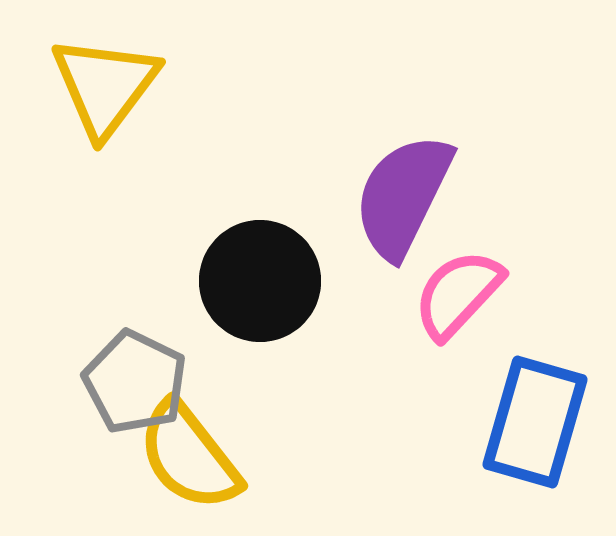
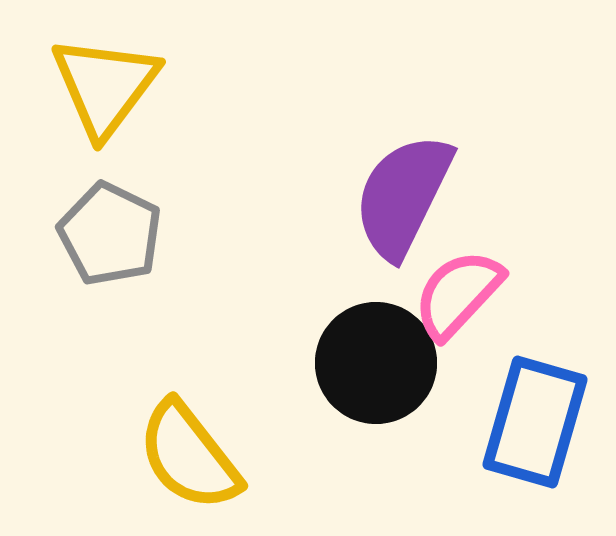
black circle: moved 116 px right, 82 px down
gray pentagon: moved 25 px left, 148 px up
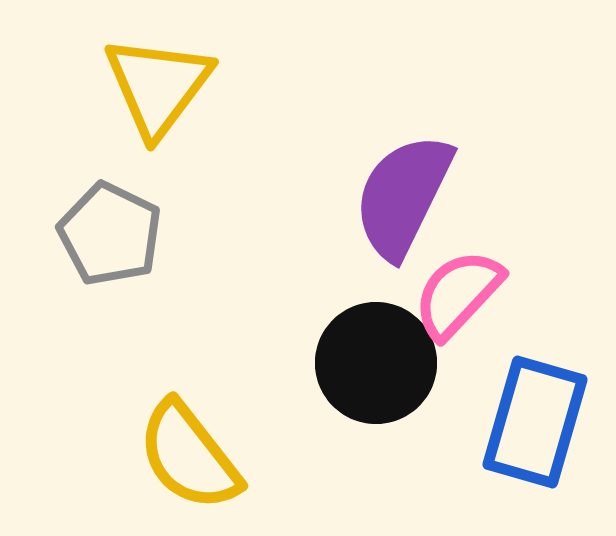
yellow triangle: moved 53 px right
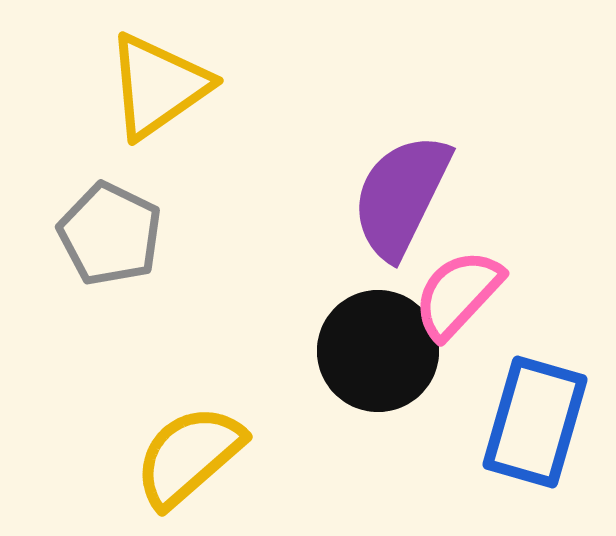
yellow triangle: rotated 18 degrees clockwise
purple semicircle: moved 2 px left
black circle: moved 2 px right, 12 px up
yellow semicircle: rotated 87 degrees clockwise
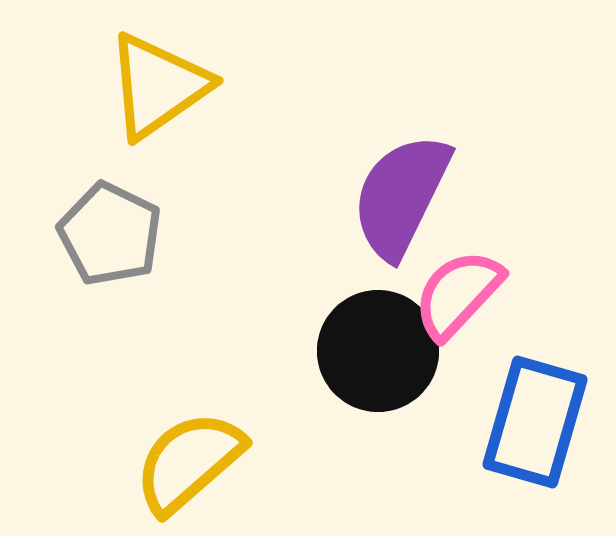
yellow semicircle: moved 6 px down
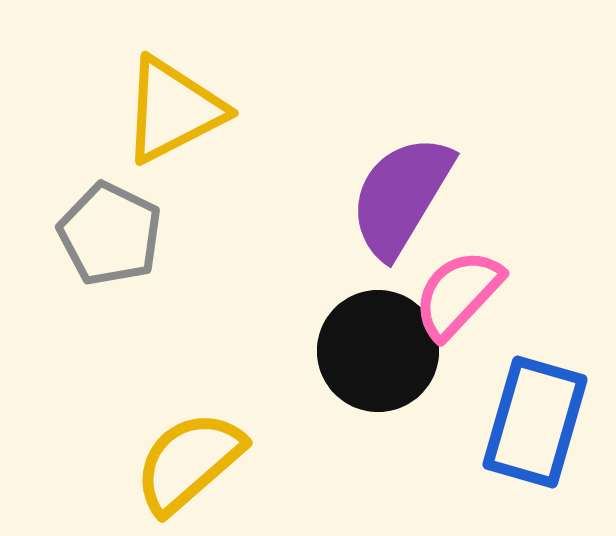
yellow triangle: moved 15 px right, 24 px down; rotated 8 degrees clockwise
purple semicircle: rotated 5 degrees clockwise
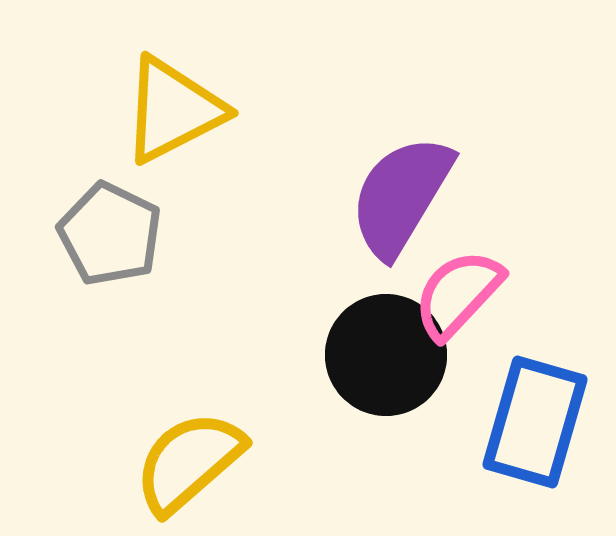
black circle: moved 8 px right, 4 px down
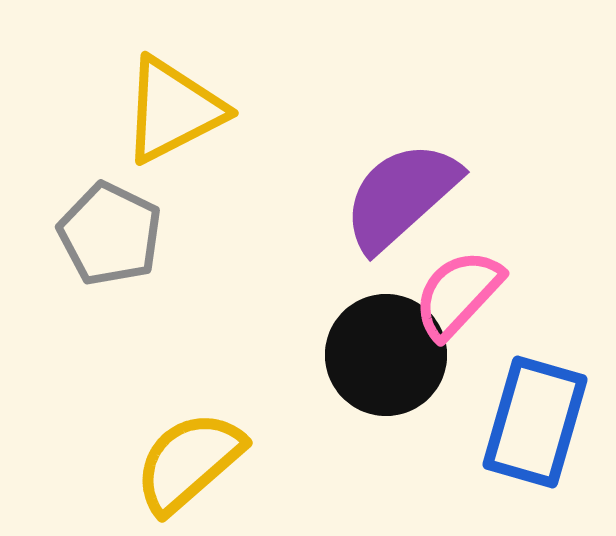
purple semicircle: rotated 17 degrees clockwise
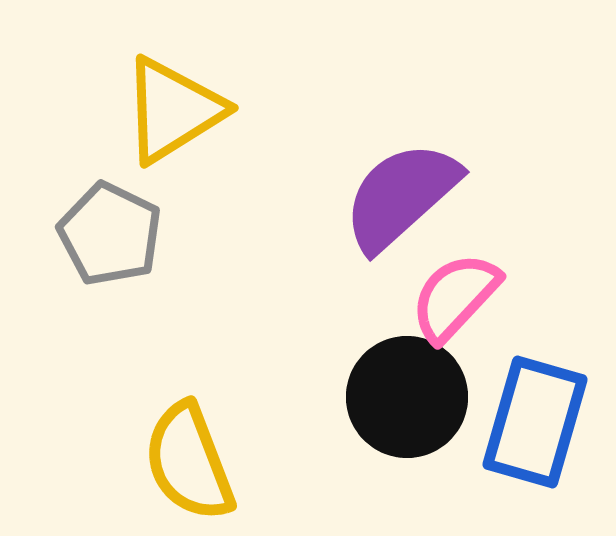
yellow triangle: rotated 5 degrees counterclockwise
pink semicircle: moved 3 px left, 3 px down
black circle: moved 21 px right, 42 px down
yellow semicircle: rotated 70 degrees counterclockwise
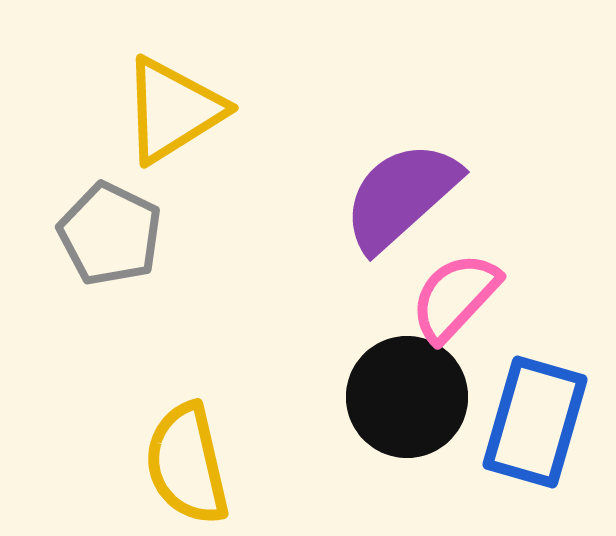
yellow semicircle: moved 2 px left, 2 px down; rotated 8 degrees clockwise
